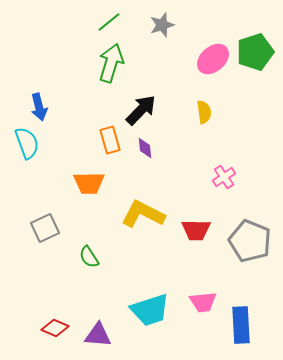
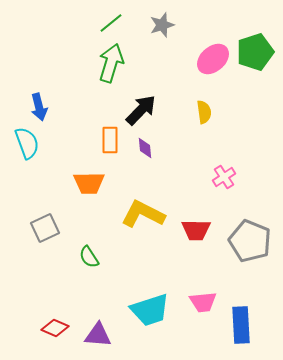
green line: moved 2 px right, 1 px down
orange rectangle: rotated 16 degrees clockwise
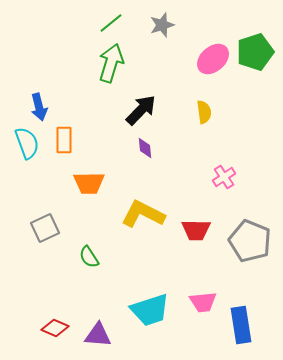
orange rectangle: moved 46 px left
blue rectangle: rotated 6 degrees counterclockwise
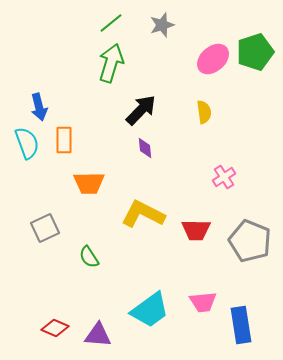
cyan trapezoid: rotated 18 degrees counterclockwise
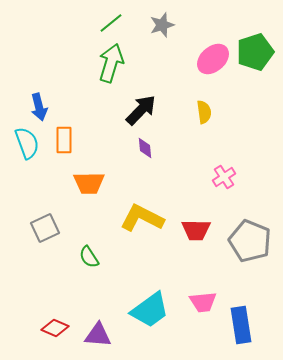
yellow L-shape: moved 1 px left, 4 px down
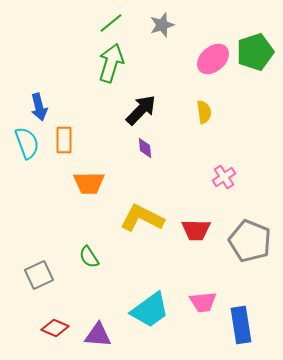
gray square: moved 6 px left, 47 px down
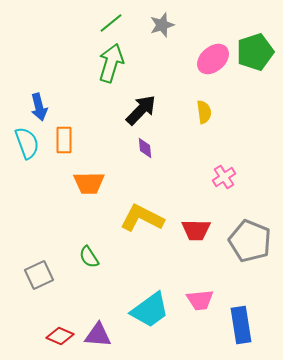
pink trapezoid: moved 3 px left, 2 px up
red diamond: moved 5 px right, 8 px down
